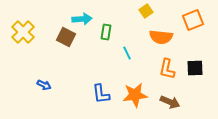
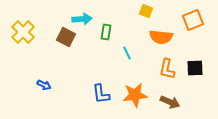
yellow square: rotated 32 degrees counterclockwise
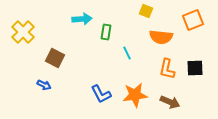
brown square: moved 11 px left, 21 px down
blue L-shape: rotated 20 degrees counterclockwise
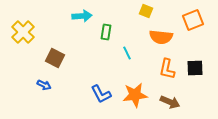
cyan arrow: moved 3 px up
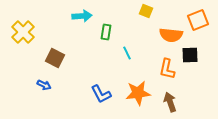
orange square: moved 5 px right
orange semicircle: moved 10 px right, 2 px up
black square: moved 5 px left, 13 px up
orange star: moved 3 px right, 2 px up
brown arrow: rotated 132 degrees counterclockwise
